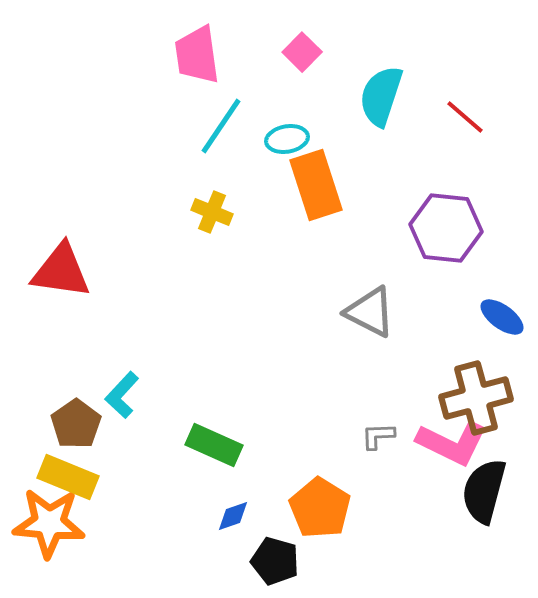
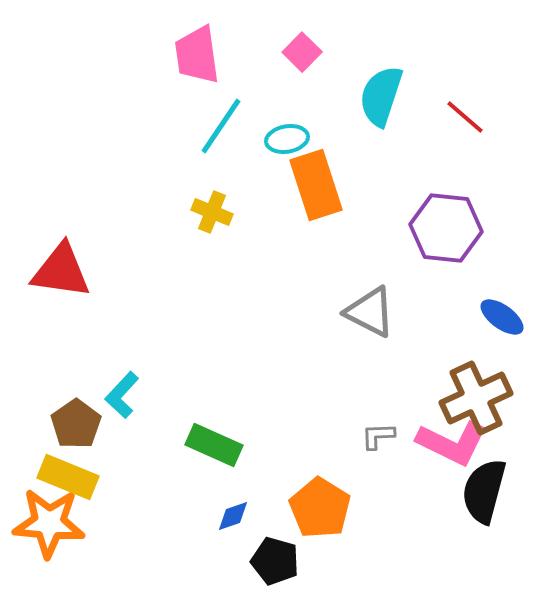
brown cross: rotated 10 degrees counterclockwise
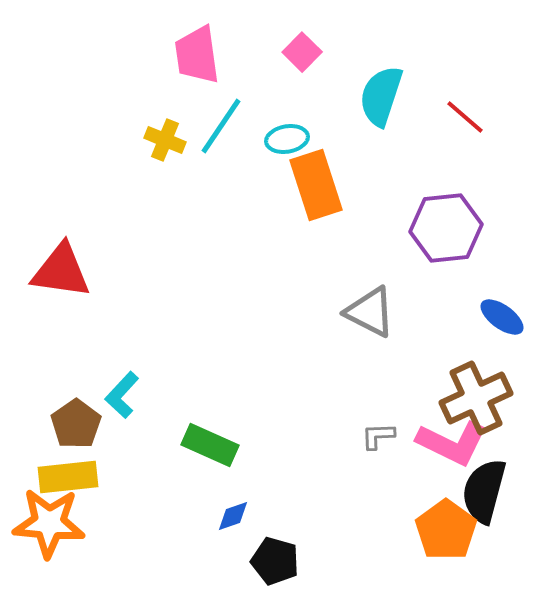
yellow cross: moved 47 px left, 72 px up
purple hexagon: rotated 12 degrees counterclockwise
green rectangle: moved 4 px left
yellow rectangle: rotated 28 degrees counterclockwise
orange pentagon: moved 126 px right, 22 px down; rotated 4 degrees clockwise
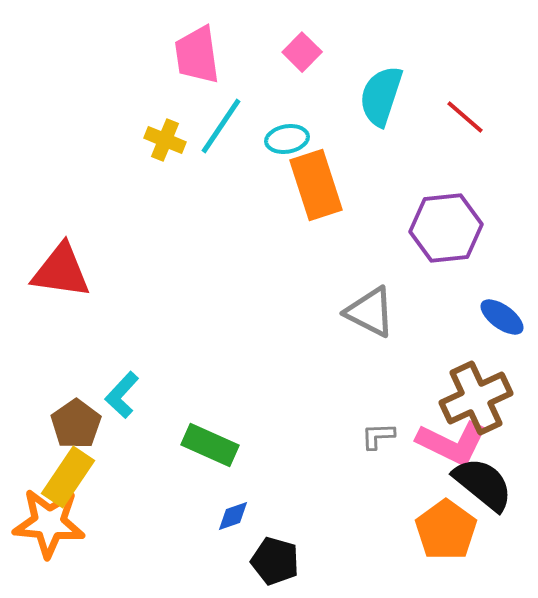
yellow rectangle: rotated 50 degrees counterclockwise
black semicircle: moved 1 px left, 7 px up; rotated 114 degrees clockwise
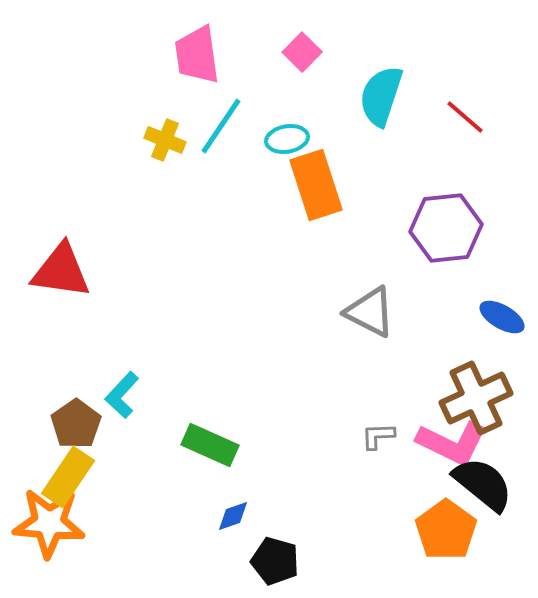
blue ellipse: rotated 6 degrees counterclockwise
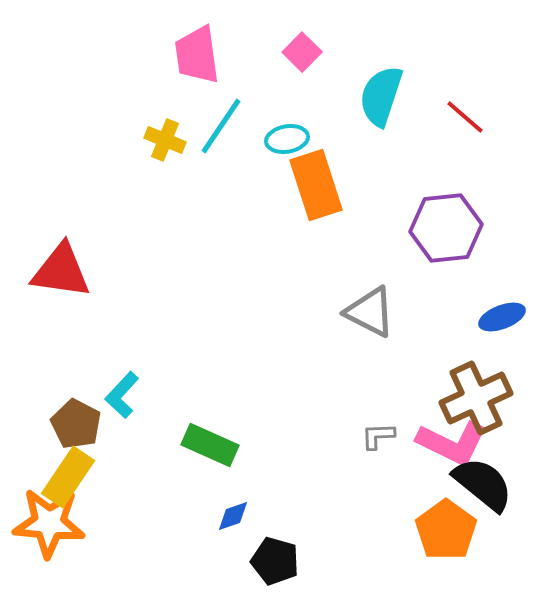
blue ellipse: rotated 51 degrees counterclockwise
brown pentagon: rotated 9 degrees counterclockwise
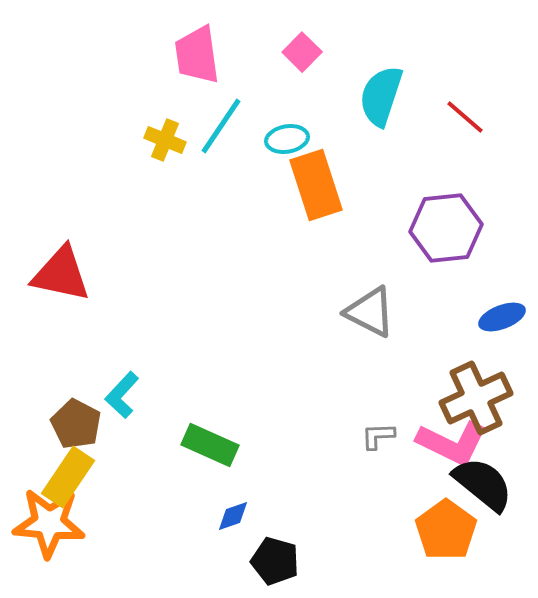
red triangle: moved 3 px down; rotated 4 degrees clockwise
